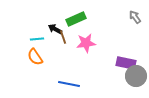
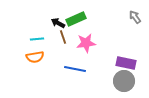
black arrow: moved 3 px right, 6 px up
orange semicircle: rotated 66 degrees counterclockwise
gray circle: moved 12 px left, 5 px down
blue line: moved 6 px right, 15 px up
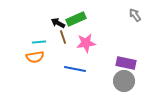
gray arrow: moved 2 px up
cyan line: moved 2 px right, 3 px down
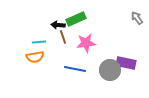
gray arrow: moved 2 px right, 3 px down
black arrow: moved 2 px down; rotated 24 degrees counterclockwise
gray circle: moved 14 px left, 11 px up
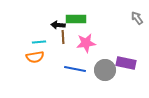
green rectangle: rotated 24 degrees clockwise
brown line: rotated 16 degrees clockwise
gray circle: moved 5 px left
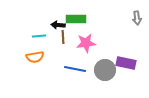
gray arrow: rotated 152 degrees counterclockwise
cyan line: moved 6 px up
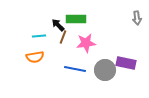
black arrow: rotated 40 degrees clockwise
brown line: rotated 24 degrees clockwise
